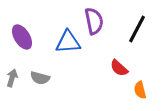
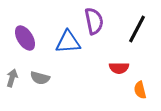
purple ellipse: moved 3 px right, 1 px down
red semicircle: rotated 42 degrees counterclockwise
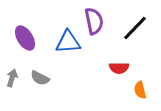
black line: moved 2 px left, 1 px up; rotated 16 degrees clockwise
gray semicircle: rotated 12 degrees clockwise
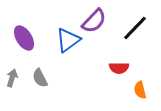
purple semicircle: rotated 56 degrees clockwise
purple ellipse: moved 1 px left
blue triangle: moved 2 px up; rotated 32 degrees counterclockwise
gray semicircle: rotated 36 degrees clockwise
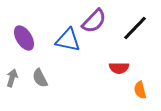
blue triangle: rotated 48 degrees clockwise
